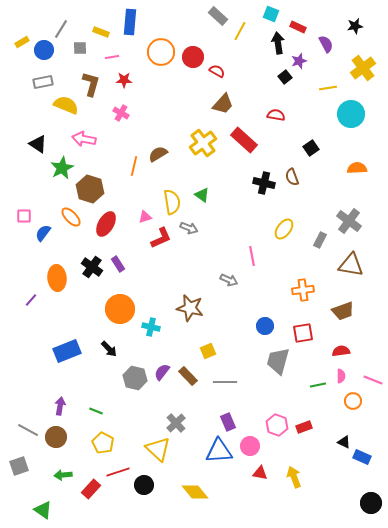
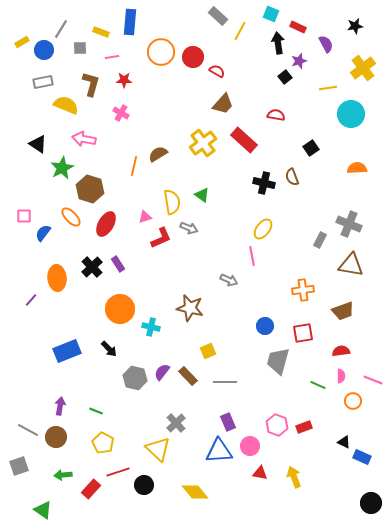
gray cross at (349, 221): moved 3 px down; rotated 15 degrees counterclockwise
yellow ellipse at (284, 229): moved 21 px left
black cross at (92, 267): rotated 10 degrees clockwise
green line at (318, 385): rotated 35 degrees clockwise
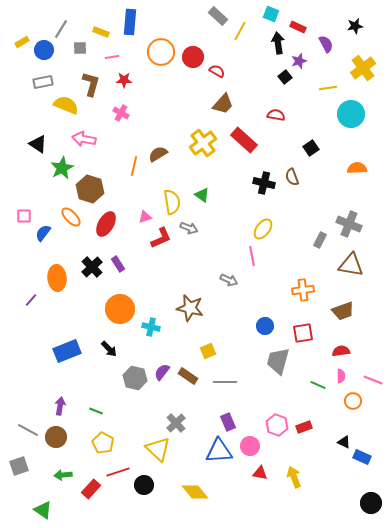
brown rectangle at (188, 376): rotated 12 degrees counterclockwise
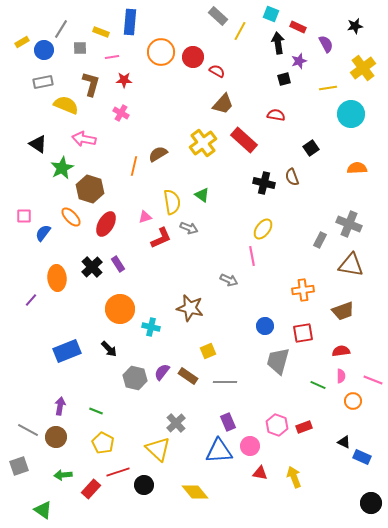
black square at (285, 77): moved 1 px left, 2 px down; rotated 24 degrees clockwise
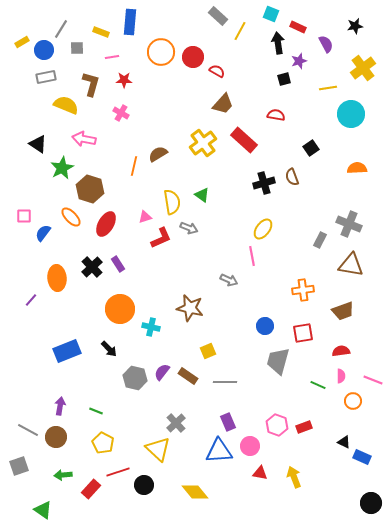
gray square at (80, 48): moved 3 px left
gray rectangle at (43, 82): moved 3 px right, 5 px up
black cross at (264, 183): rotated 30 degrees counterclockwise
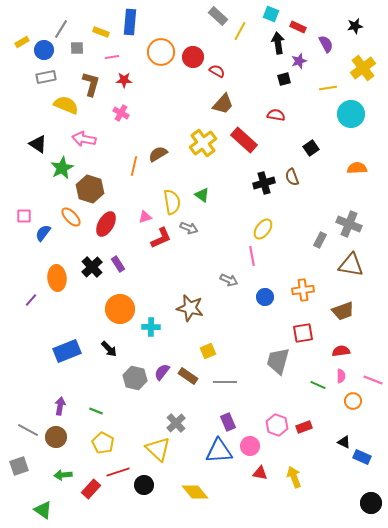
blue circle at (265, 326): moved 29 px up
cyan cross at (151, 327): rotated 12 degrees counterclockwise
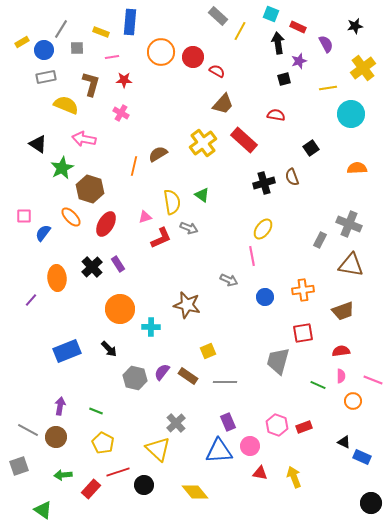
brown star at (190, 308): moved 3 px left, 3 px up
